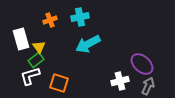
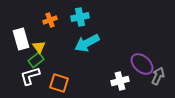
cyan arrow: moved 1 px left, 1 px up
gray arrow: moved 10 px right, 10 px up
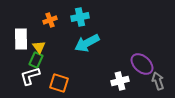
white rectangle: rotated 15 degrees clockwise
green rectangle: rotated 28 degrees counterclockwise
gray arrow: moved 5 px down; rotated 42 degrees counterclockwise
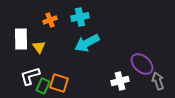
green rectangle: moved 7 px right, 26 px down
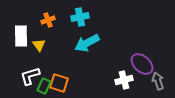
orange cross: moved 2 px left
white rectangle: moved 3 px up
yellow triangle: moved 2 px up
white cross: moved 4 px right, 1 px up
green rectangle: moved 1 px right
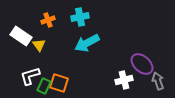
white rectangle: rotated 55 degrees counterclockwise
